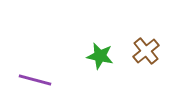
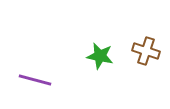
brown cross: rotated 32 degrees counterclockwise
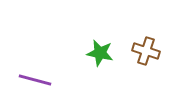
green star: moved 3 px up
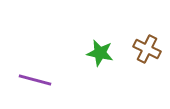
brown cross: moved 1 px right, 2 px up; rotated 8 degrees clockwise
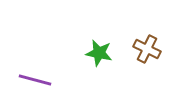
green star: moved 1 px left
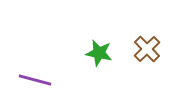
brown cross: rotated 20 degrees clockwise
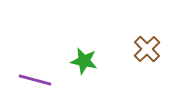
green star: moved 15 px left, 8 px down
